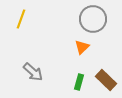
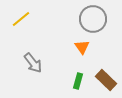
yellow line: rotated 30 degrees clockwise
orange triangle: rotated 21 degrees counterclockwise
gray arrow: moved 9 px up; rotated 10 degrees clockwise
green rectangle: moved 1 px left, 1 px up
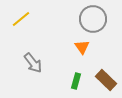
green rectangle: moved 2 px left
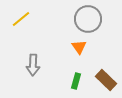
gray circle: moved 5 px left
orange triangle: moved 3 px left
gray arrow: moved 2 px down; rotated 40 degrees clockwise
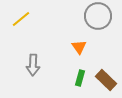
gray circle: moved 10 px right, 3 px up
green rectangle: moved 4 px right, 3 px up
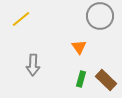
gray circle: moved 2 px right
green rectangle: moved 1 px right, 1 px down
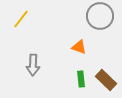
yellow line: rotated 12 degrees counterclockwise
orange triangle: rotated 35 degrees counterclockwise
green rectangle: rotated 21 degrees counterclockwise
